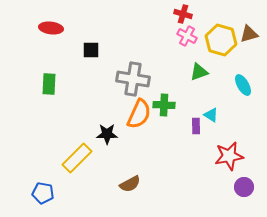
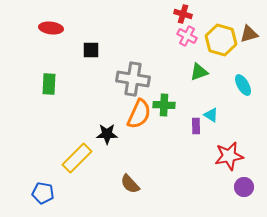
brown semicircle: rotated 75 degrees clockwise
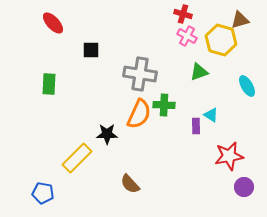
red ellipse: moved 2 px right, 5 px up; rotated 40 degrees clockwise
brown triangle: moved 9 px left, 14 px up
gray cross: moved 7 px right, 5 px up
cyan ellipse: moved 4 px right, 1 px down
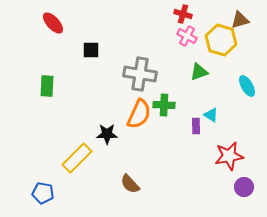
green rectangle: moved 2 px left, 2 px down
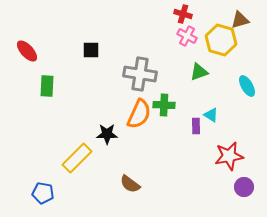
red ellipse: moved 26 px left, 28 px down
brown semicircle: rotated 10 degrees counterclockwise
